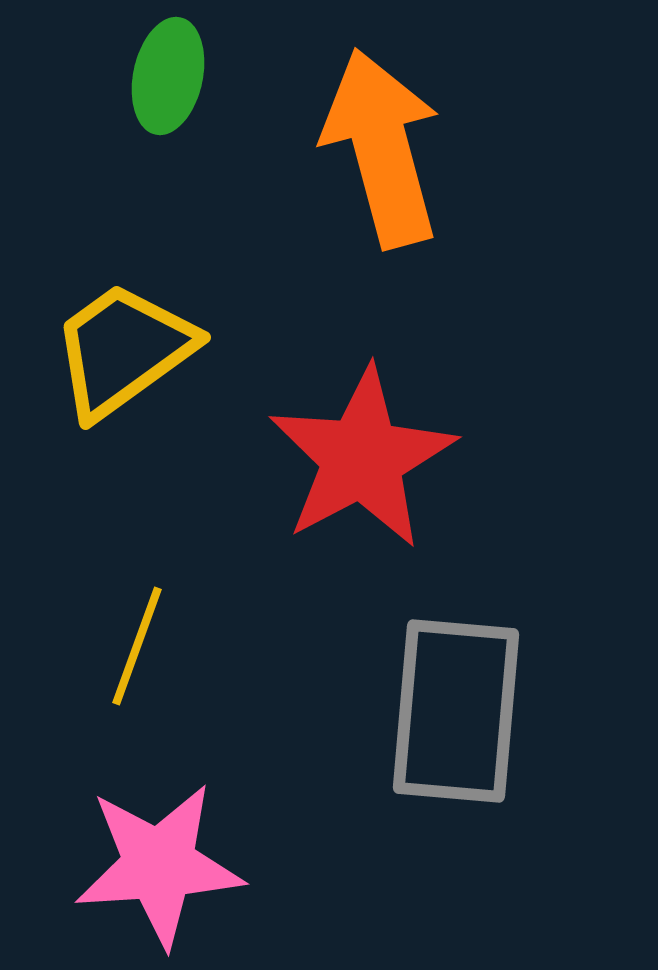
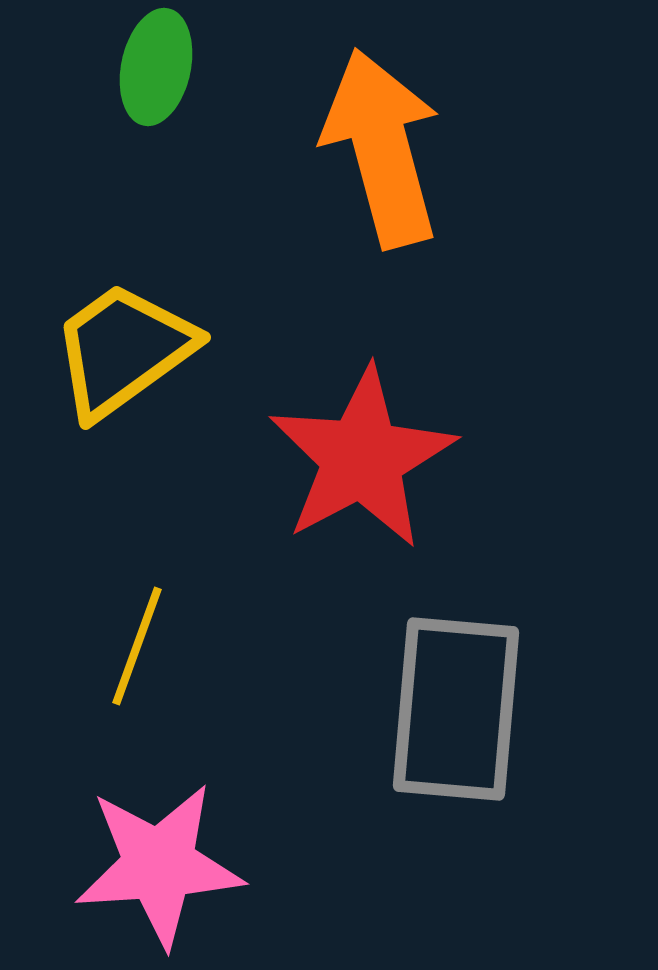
green ellipse: moved 12 px left, 9 px up
gray rectangle: moved 2 px up
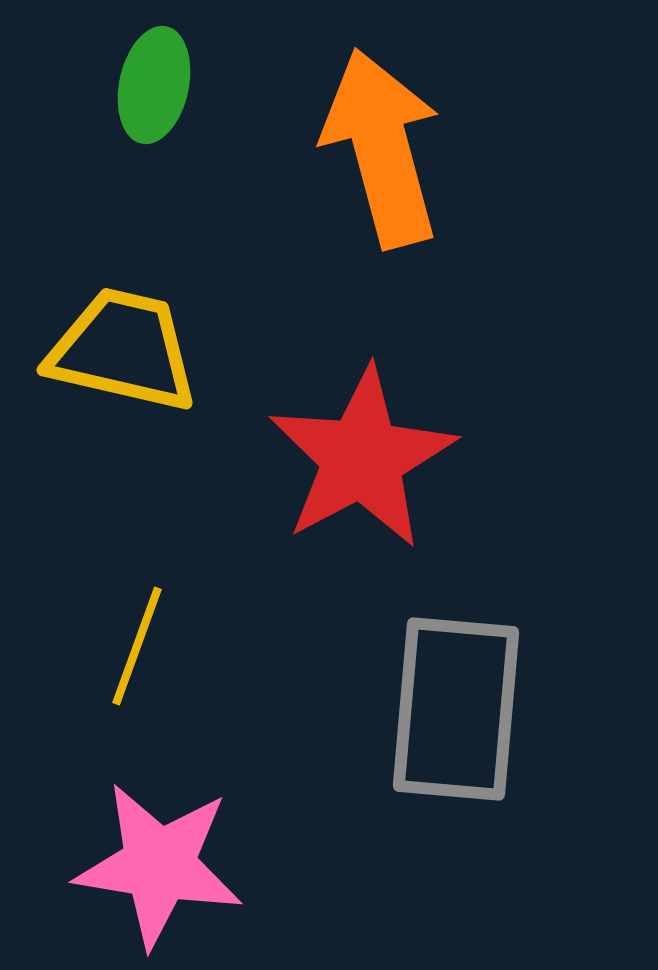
green ellipse: moved 2 px left, 18 px down
yellow trapezoid: rotated 49 degrees clockwise
pink star: rotated 13 degrees clockwise
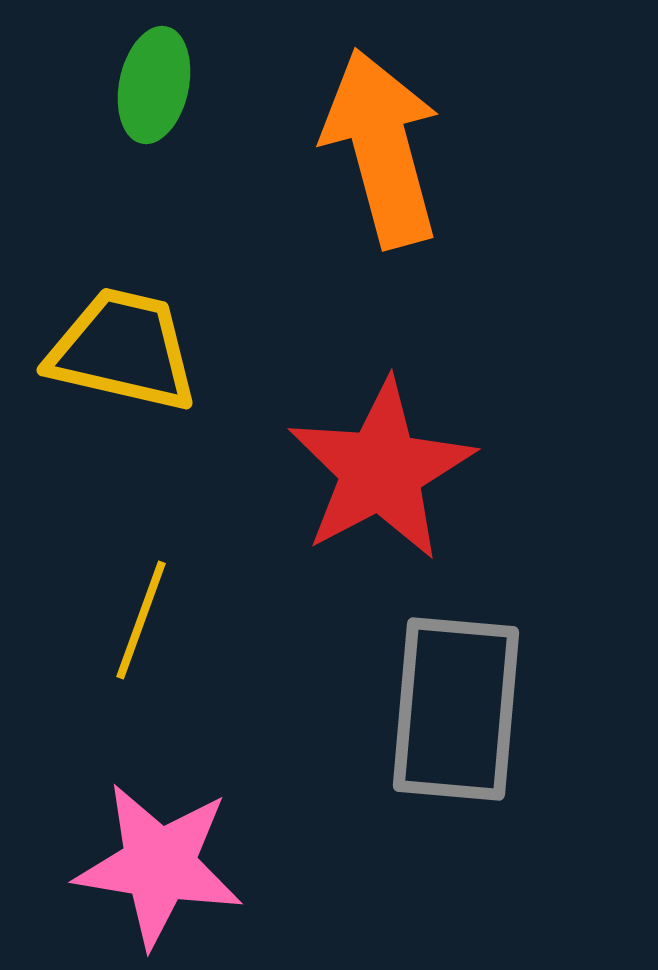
red star: moved 19 px right, 12 px down
yellow line: moved 4 px right, 26 px up
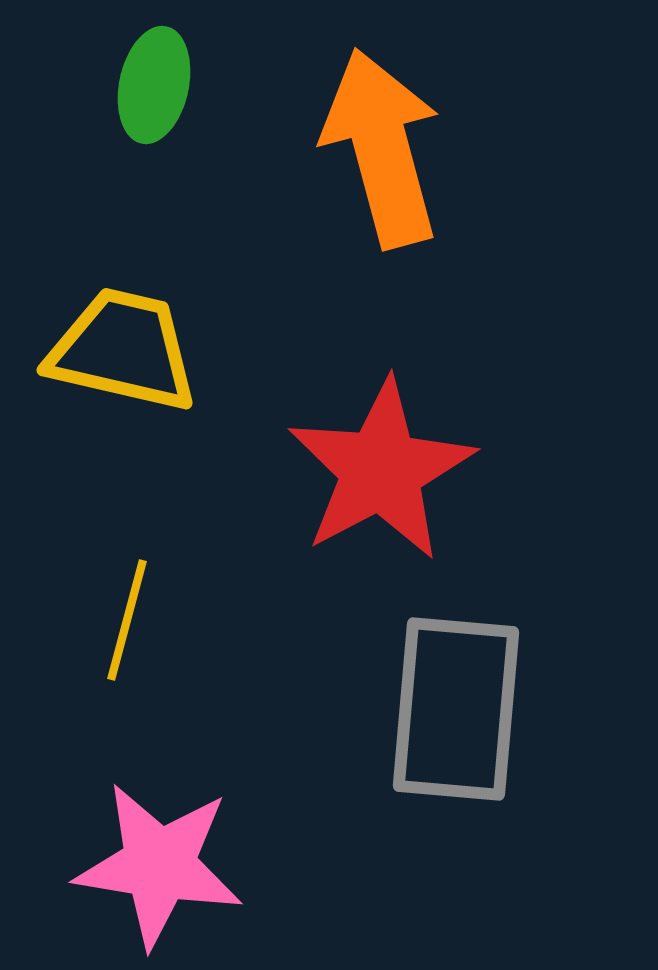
yellow line: moved 14 px left; rotated 5 degrees counterclockwise
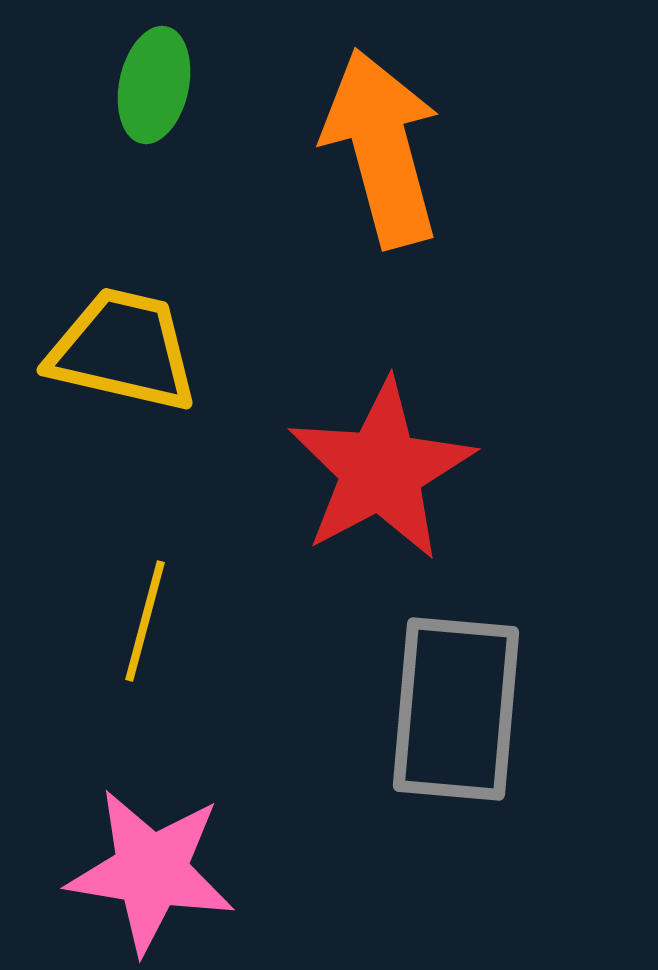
yellow line: moved 18 px right, 1 px down
pink star: moved 8 px left, 6 px down
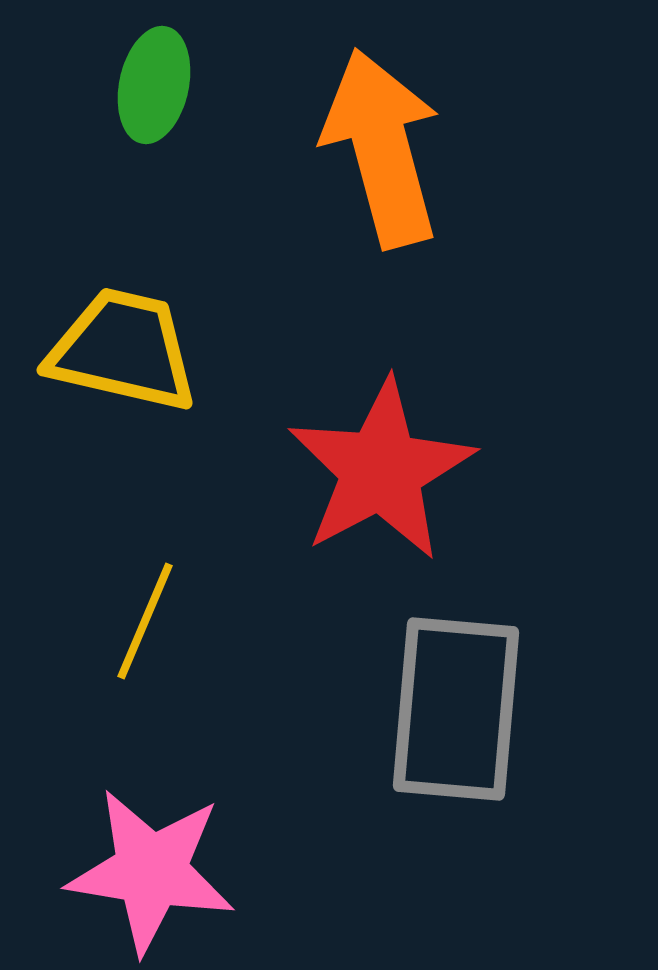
yellow line: rotated 8 degrees clockwise
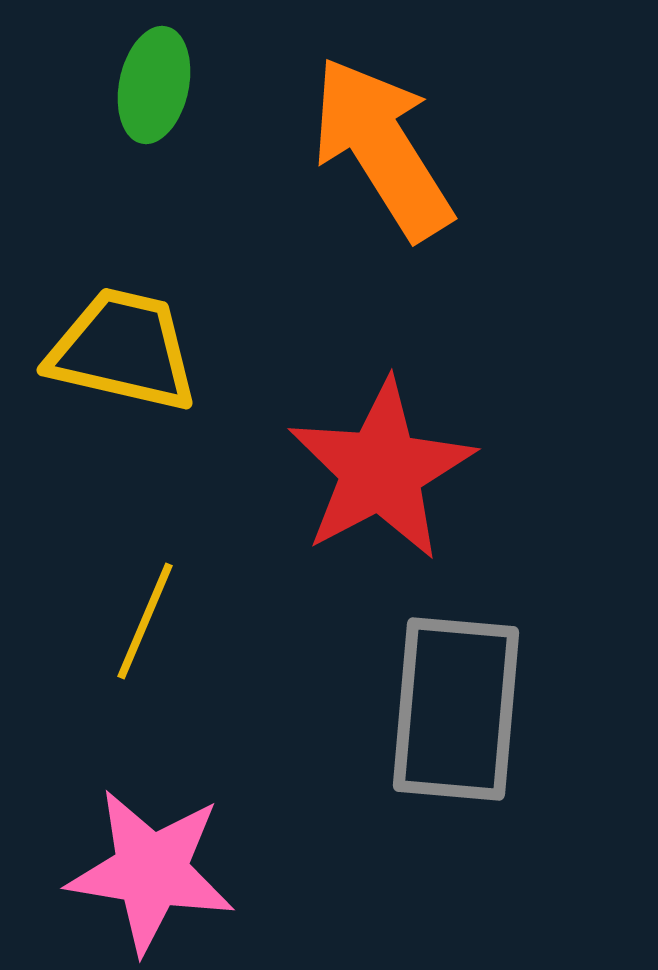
orange arrow: rotated 17 degrees counterclockwise
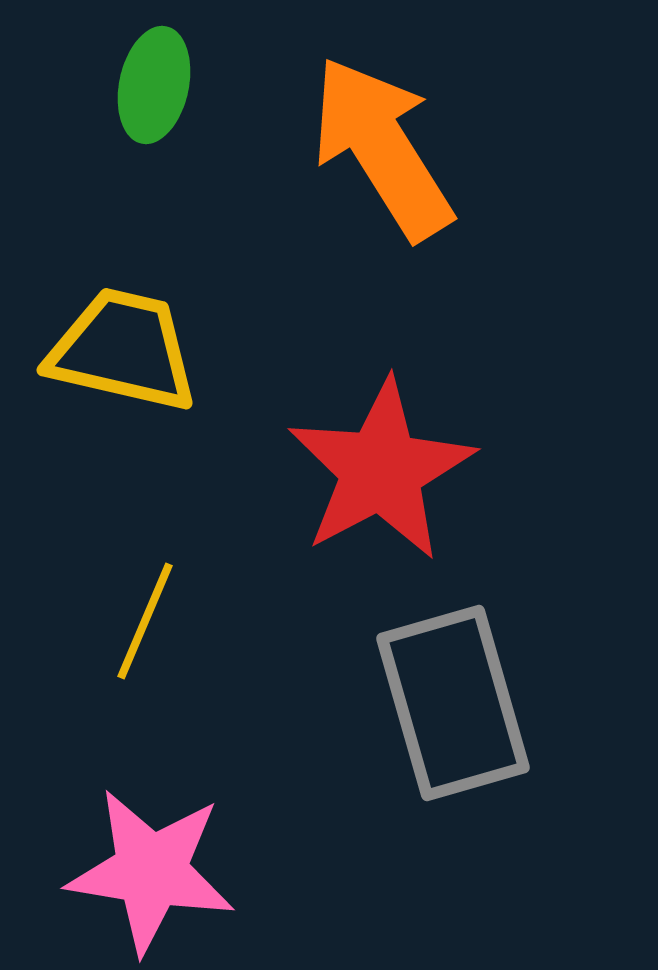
gray rectangle: moved 3 px left, 6 px up; rotated 21 degrees counterclockwise
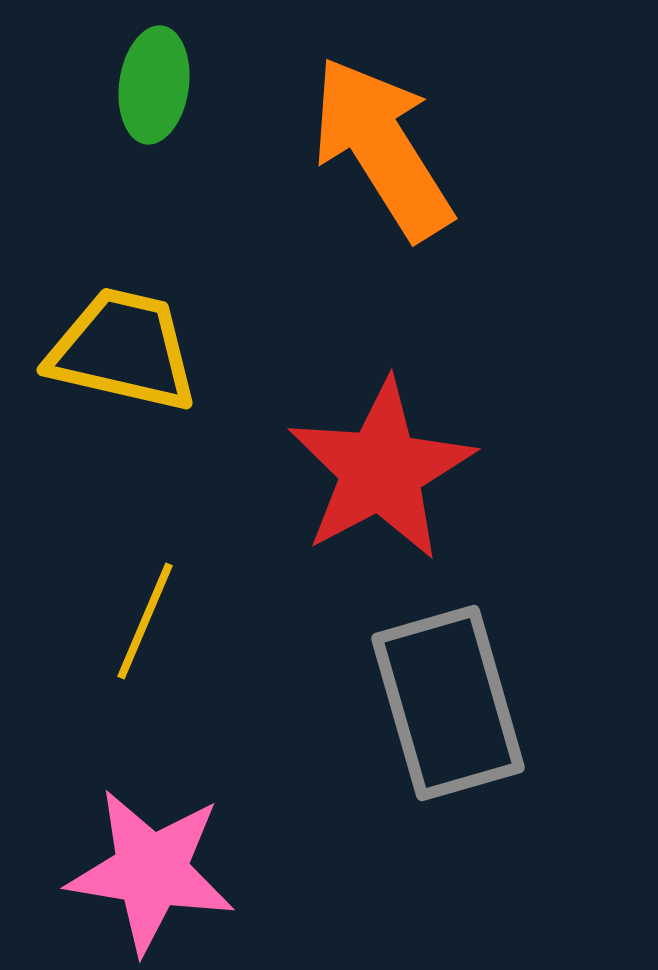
green ellipse: rotated 4 degrees counterclockwise
gray rectangle: moved 5 px left
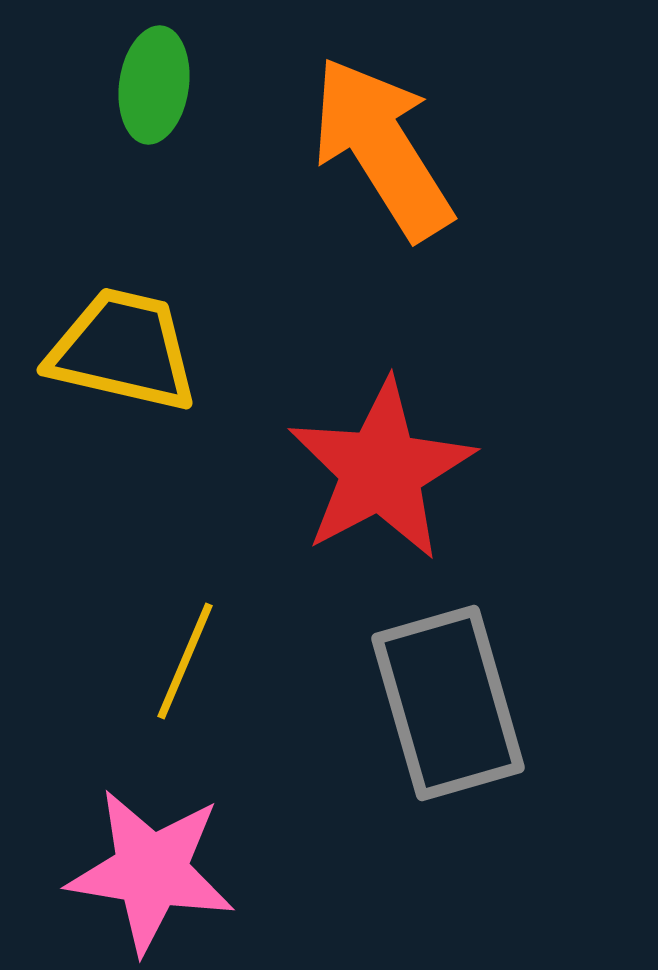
yellow line: moved 40 px right, 40 px down
